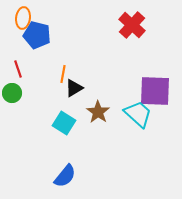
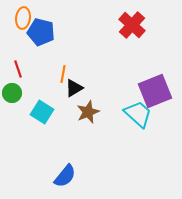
blue pentagon: moved 4 px right, 3 px up
purple square: rotated 24 degrees counterclockwise
brown star: moved 10 px left; rotated 15 degrees clockwise
cyan square: moved 22 px left, 11 px up
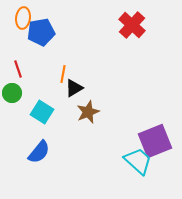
blue pentagon: rotated 24 degrees counterclockwise
purple square: moved 50 px down
cyan trapezoid: moved 47 px down
blue semicircle: moved 26 px left, 24 px up
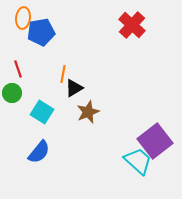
purple square: rotated 16 degrees counterclockwise
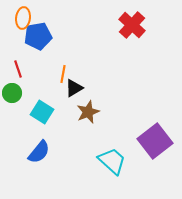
blue pentagon: moved 3 px left, 4 px down
cyan trapezoid: moved 26 px left
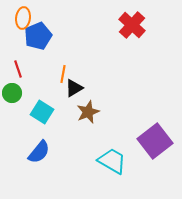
blue pentagon: rotated 12 degrees counterclockwise
cyan trapezoid: rotated 12 degrees counterclockwise
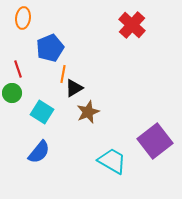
blue pentagon: moved 12 px right, 12 px down
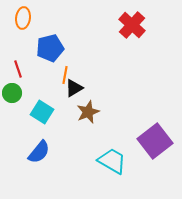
blue pentagon: rotated 8 degrees clockwise
orange line: moved 2 px right, 1 px down
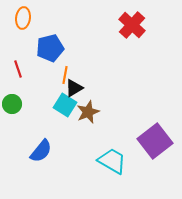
green circle: moved 11 px down
cyan square: moved 23 px right, 7 px up
blue semicircle: moved 2 px right, 1 px up
